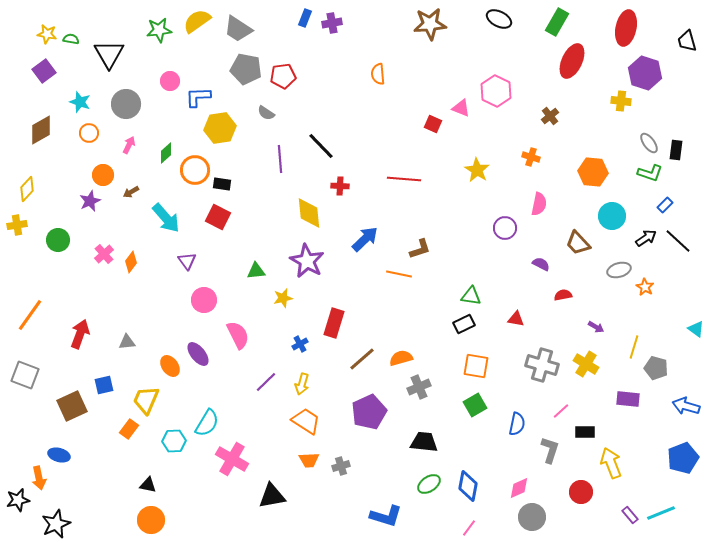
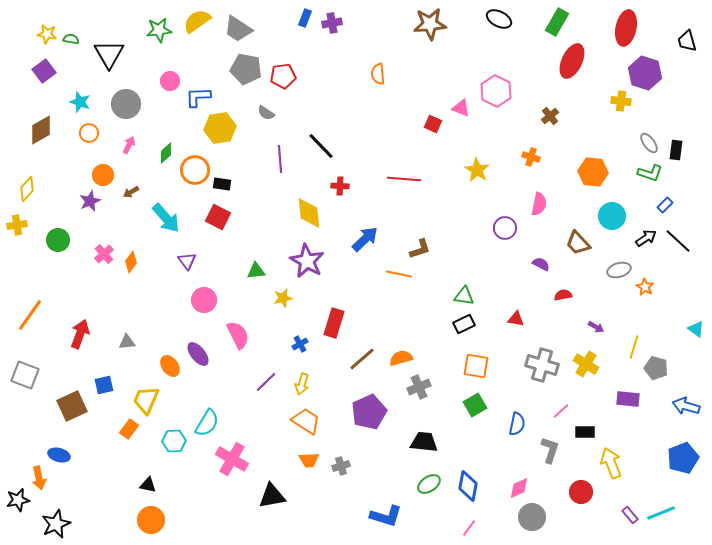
green triangle at (471, 296): moved 7 px left
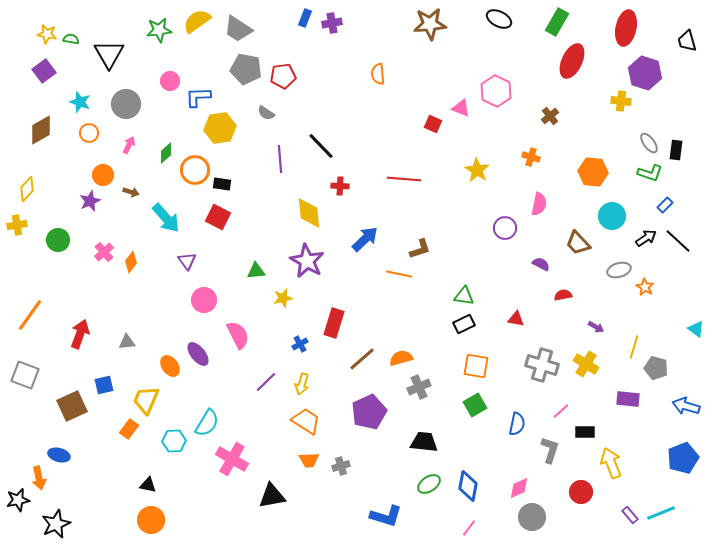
brown arrow at (131, 192): rotated 133 degrees counterclockwise
pink cross at (104, 254): moved 2 px up
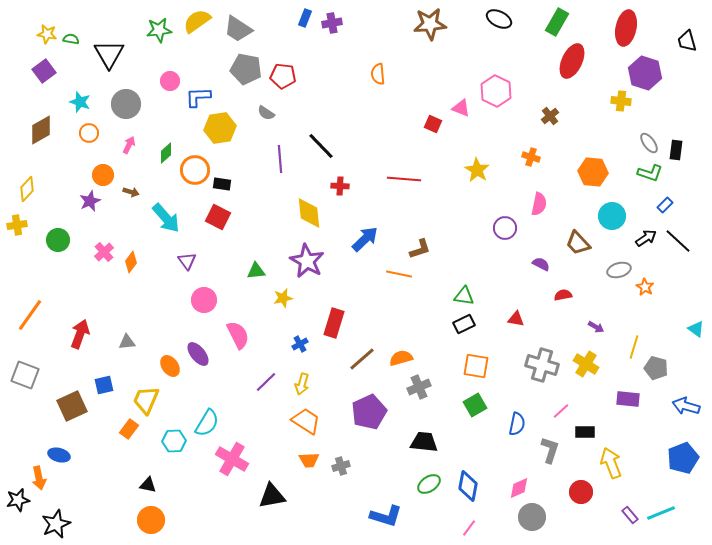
red pentagon at (283, 76): rotated 15 degrees clockwise
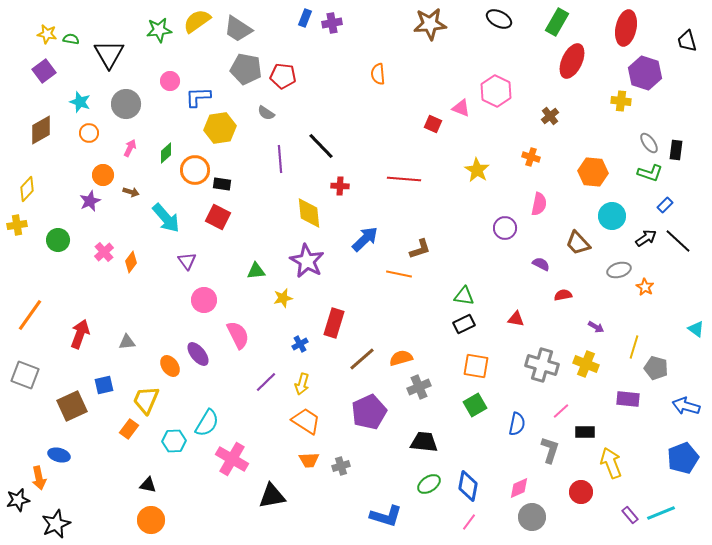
pink arrow at (129, 145): moved 1 px right, 3 px down
yellow cross at (586, 364): rotated 10 degrees counterclockwise
pink line at (469, 528): moved 6 px up
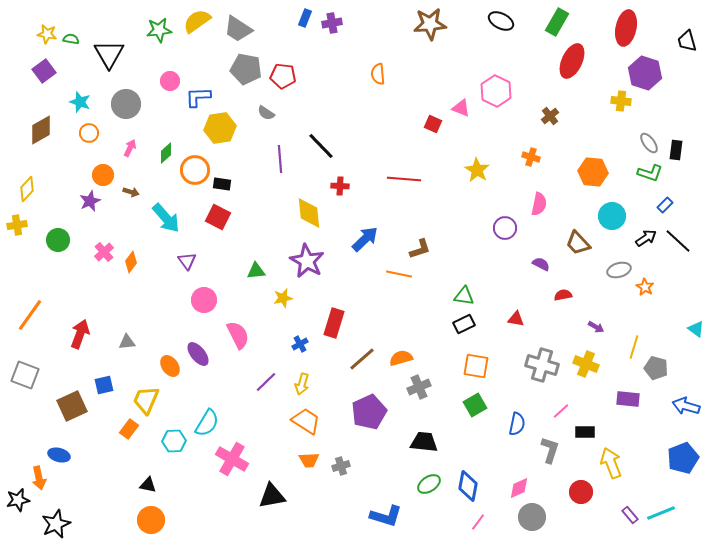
black ellipse at (499, 19): moved 2 px right, 2 px down
pink line at (469, 522): moved 9 px right
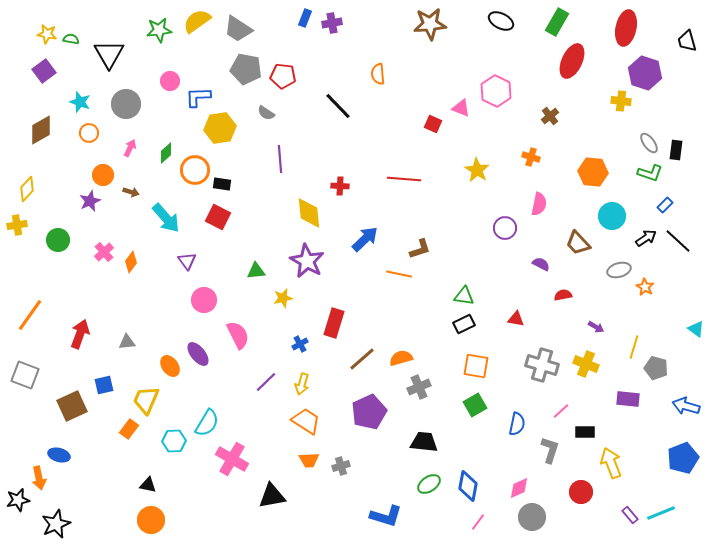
black line at (321, 146): moved 17 px right, 40 px up
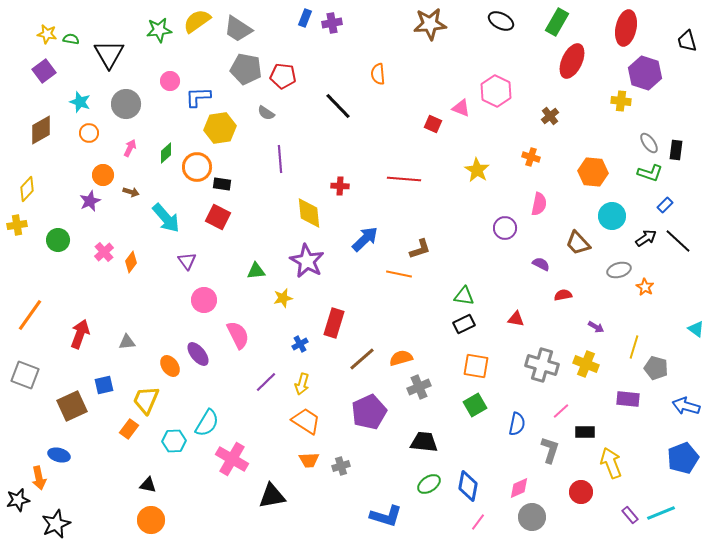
orange circle at (195, 170): moved 2 px right, 3 px up
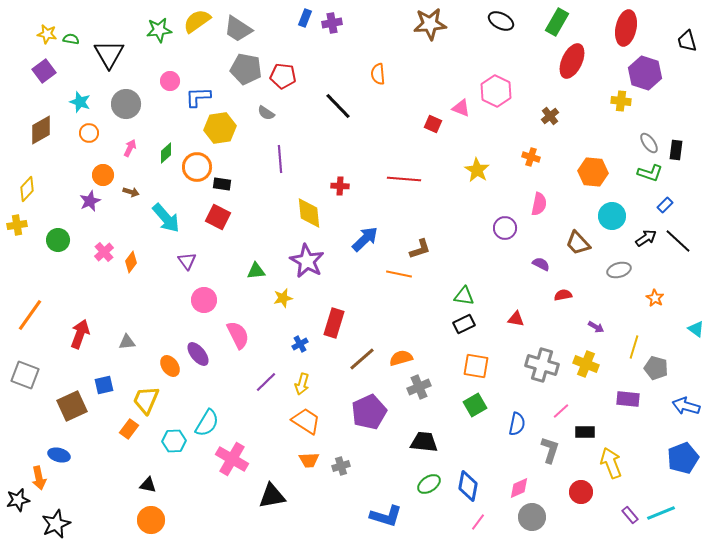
orange star at (645, 287): moved 10 px right, 11 px down
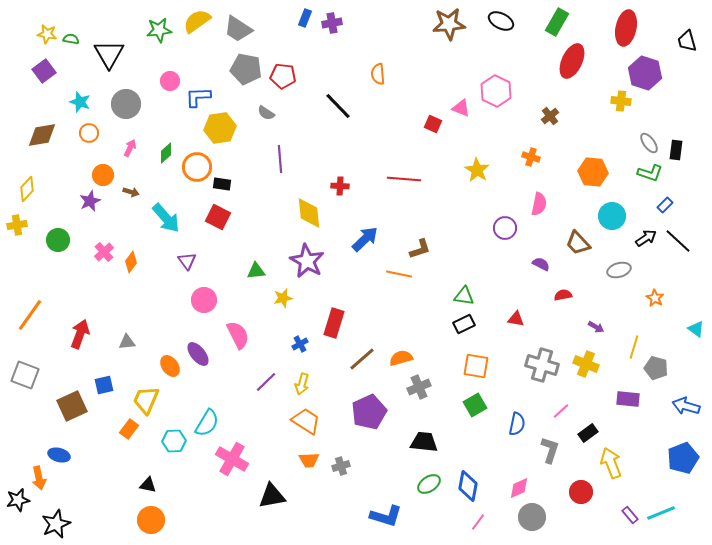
brown star at (430, 24): moved 19 px right
brown diamond at (41, 130): moved 1 px right, 5 px down; rotated 20 degrees clockwise
black rectangle at (585, 432): moved 3 px right, 1 px down; rotated 36 degrees counterclockwise
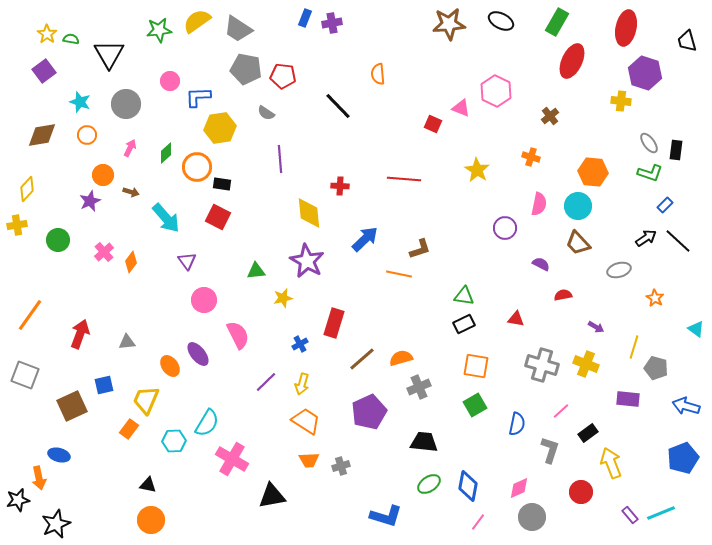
yellow star at (47, 34): rotated 24 degrees clockwise
orange circle at (89, 133): moved 2 px left, 2 px down
cyan circle at (612, 216): moved 34 px left, 10 px up
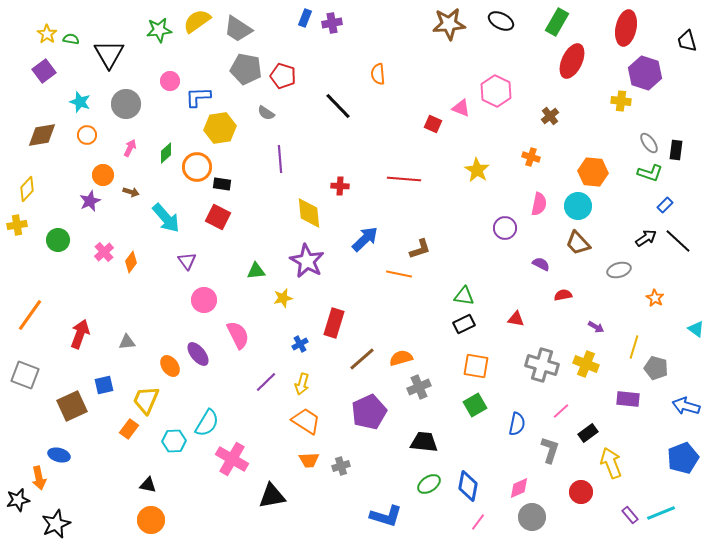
red pentagon at (283, 76): rotated 10 degrees clockwise
